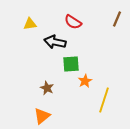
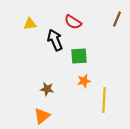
black arrow: moved 2 px up; rotated 55 degrees clockwise
green square: moved 8 px right, 8 px up
orange star: moved 1 px left; rotated 16 degrees clockwise
brown star: moved 1 px down; rotated 16 degrees counterclockwise
yellow line: rotated 15 degrees counterclockwise
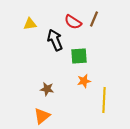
brown line: moved 23 px left
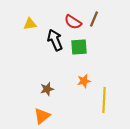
green square: moved 9 px up
brown star: rotated 24 degrees counterclockwise
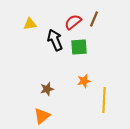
red semicircle: rotated 108 degrees clockwise
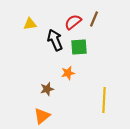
orange star: moved 16 px left, 8 px up
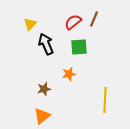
yellow triangle: rotated 40 degrees counterclockwise
black arrow: moved 9 px left, 4 px down
orange star: moved 1 px right, 1 px down
brown star: moved 3 px left
yellow line: moved 1 px right
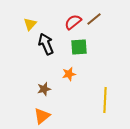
brown line: rotated 28 degrees clockwise
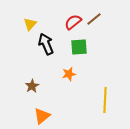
brown star: moved 12 px left, 3 px up; rotated 16 degrees counterclockwise
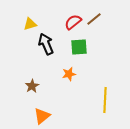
yellow triangle: rotated 32 degrees clockwise
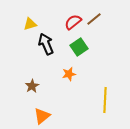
green square: rotated 30 degrees counterclockwise
